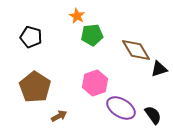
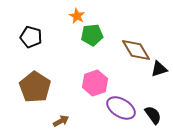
brown arrow: moved 2 px right, 5 px down
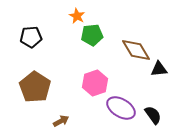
black pentagon: rotated 20 degrees counterclockwise
black triangle: rotated 12 degrees clockwise
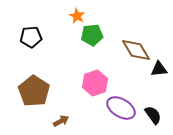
brown pentagon: moved 1 px left, 4 px down
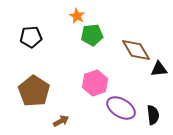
black semicircle: rotated 30 degrees clockwise
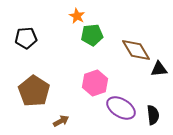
black pentagon: moved 5 px left, 1 px down
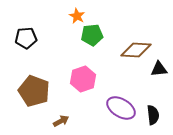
brown diamond: rotated 56 degrees counterclockwise
pink hexagon: moved 12 px left, 4 px up
brown pentagon: rotated 12 degrees counterclockwise
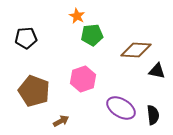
black triangle: moved 2 px left, 2 px down; rotated 18 degrees clockwise
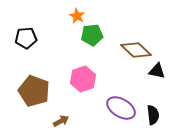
brown diamond: rotated 40 degrees clockwise
